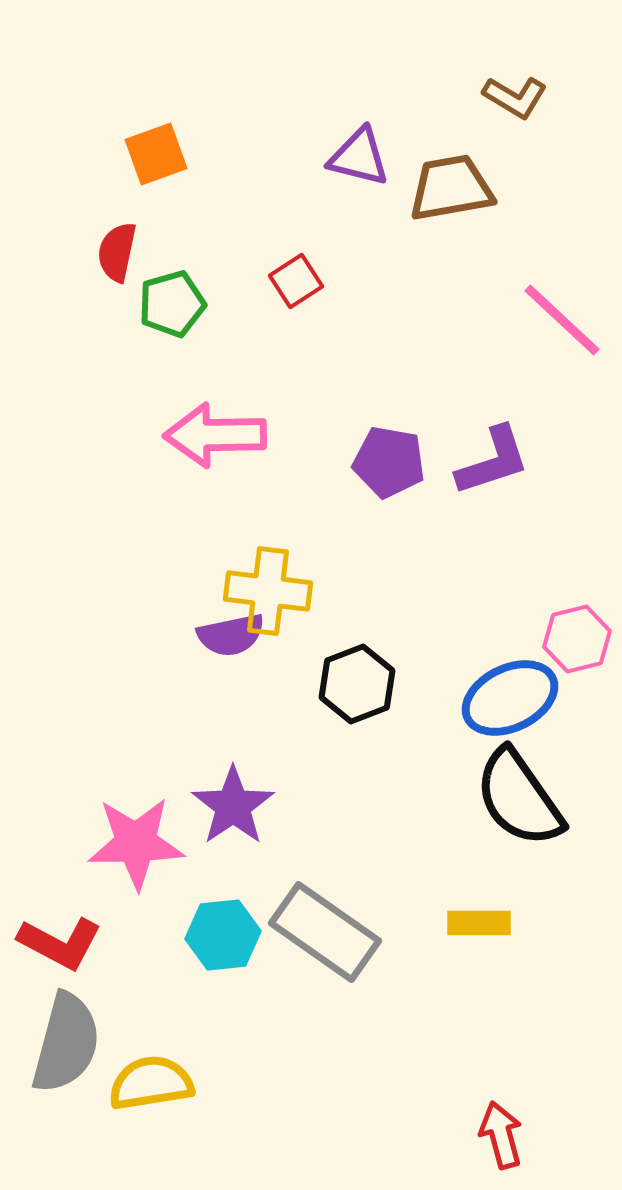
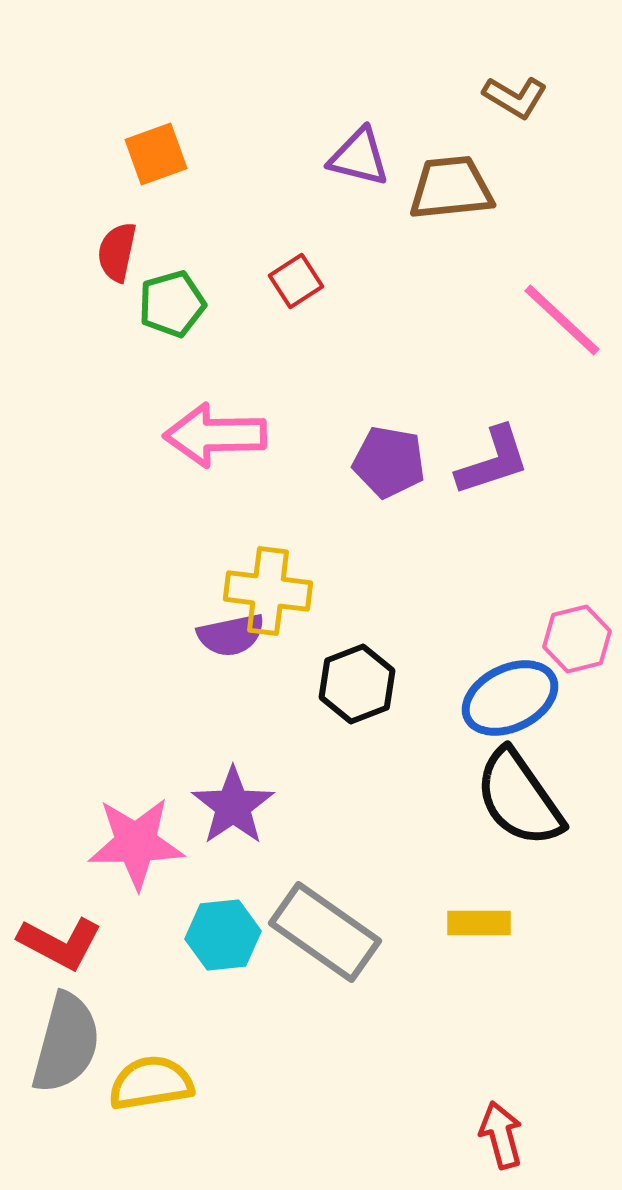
brown trapezoid: rotated 4 degrees clockwise
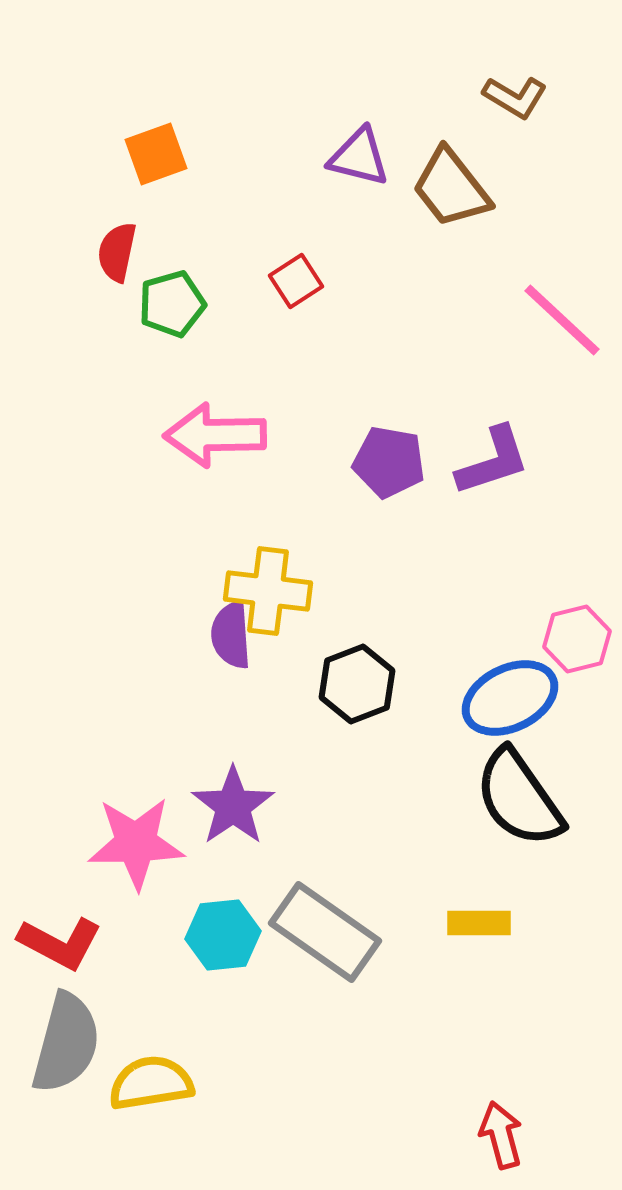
brown trapezoid: rotated 122 degrees counterclockwise
purple semicircle: rotated 98 degrees clockwise
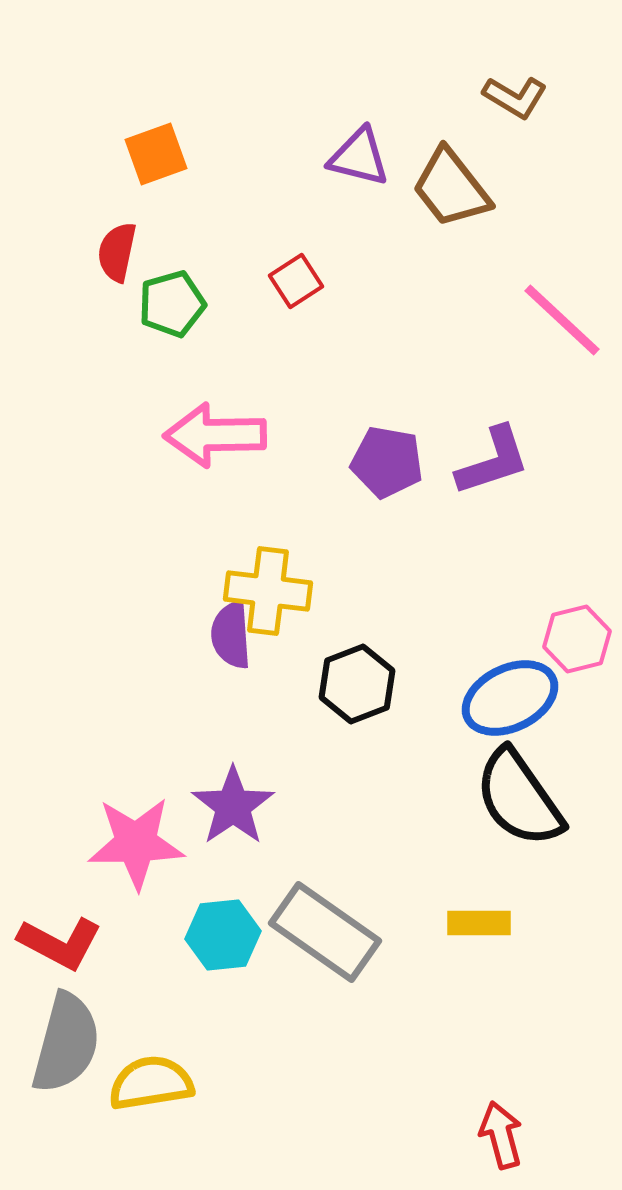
purple pentagon: moved 2 px left
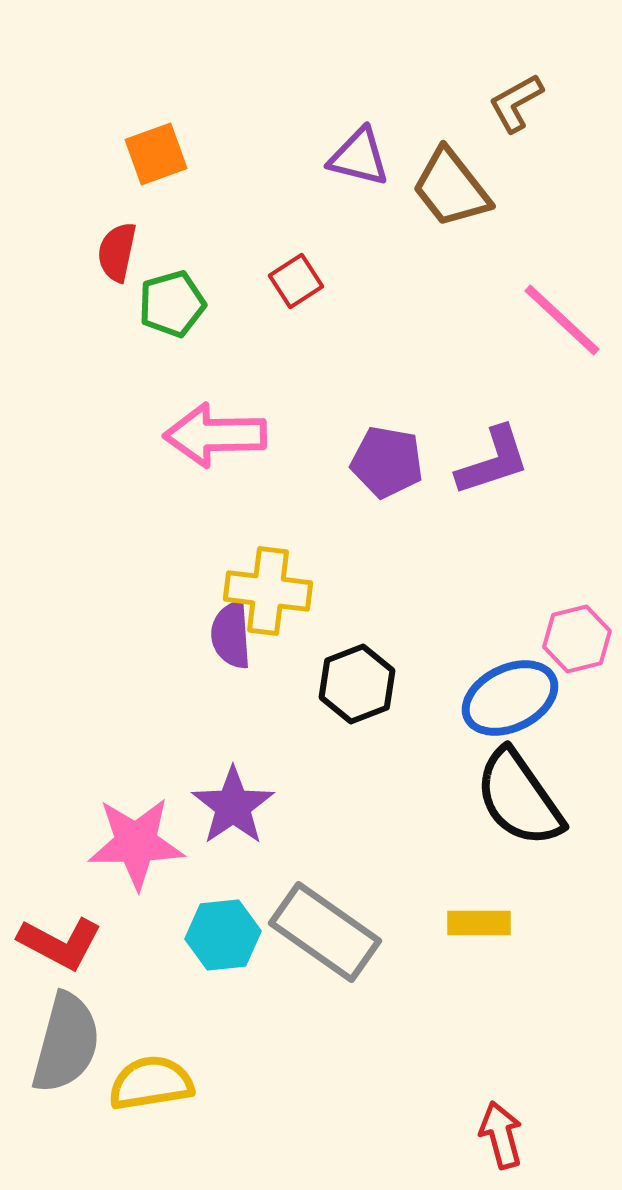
brown L-shape: moved 1 px right, 6 px down; rotated 120 degrees clockwise
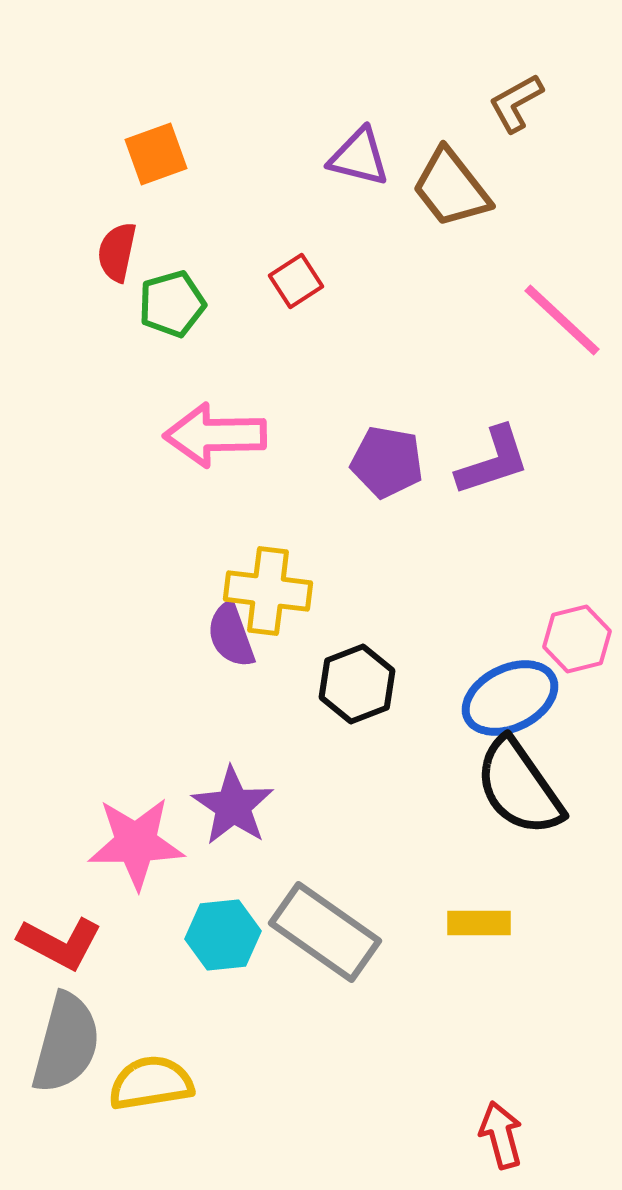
purple semicircle: rotated 16 degrees counterclockwise
black semicircle: moved 11 px up
purple star: rotated 4 degrees counterclockwise
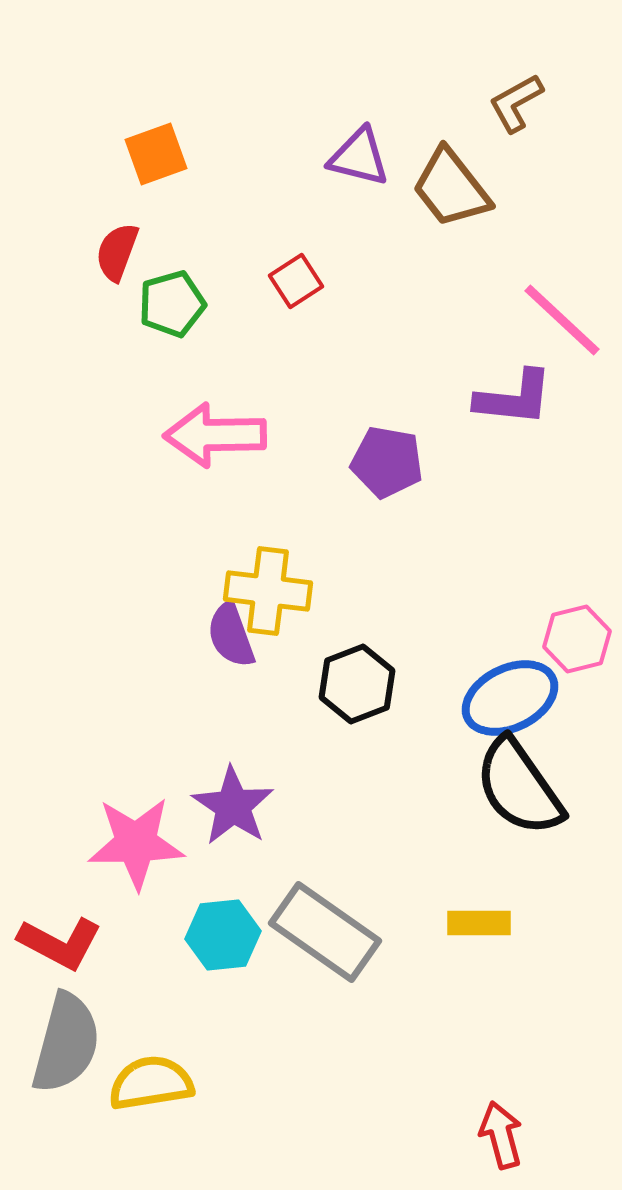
red semicircle: rotated 8 degrees clockwise
purple L-shape: moved 21 px right, 63 px up; rotated 24 degrees clockwise
